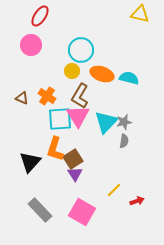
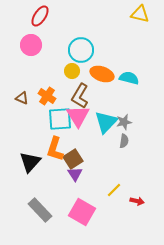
red arrow: rotated 32 degrees clockwise
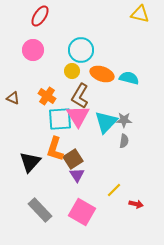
pink circle: moved 2 px right, 5 px down
brown triangle: moved 9 px left
gray star: moved 2 px up; rotated 14 degrees clockwise
purple triangle: moved 2 px right, 1 px down
red arrow: moved 1 px left, 3 px down
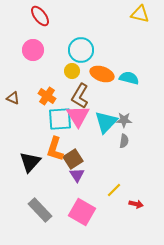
red ellipse: rotated 70 degrees counterclockwise
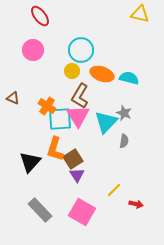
orange cross: moved 10 px down
gray star: moved 7 px up; rotated 21 degrees clockwise
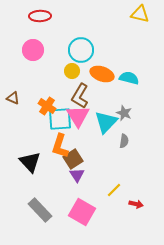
red ellipse: rotated 55 degrees counterclockwise
orange L-shape: moved 5 px right, 3 px up
black triangle: rotated 25 degrees counterclockwise
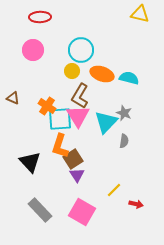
red ellipse: moved 1 px down
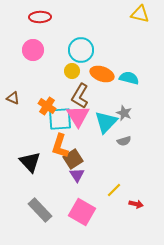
gray semicircle: rotated 64 degrees clockwise
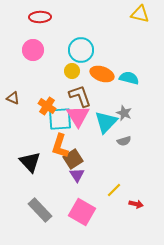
brown L-shape: rotated 130 degrees clockwise
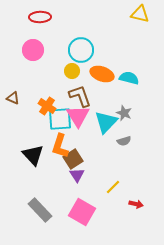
black triangle: moved 3 px right, 7 px up
yellow line: moved 1 px left, 3 px up
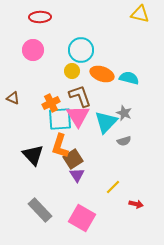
orange cross: moved 4 px right, 3 px up; rotated 30 degrees clockwise
pink square: moved 6 px down
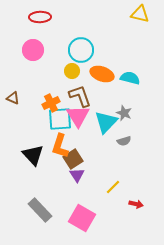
cyan semicircle: moved 1 px right
